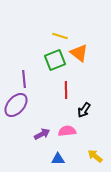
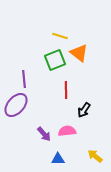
purple arrow: moved 2 px right; rotated 77 degrees clockwise
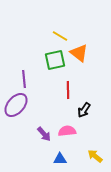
yellow line: rotated 14 degrees clockwise
green square: rotated 10 degrees clockwise
red line: moved 2 px right
blue triangle: moved 2 px right
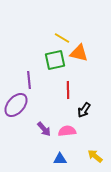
yellow line: moved 2 px right, 2 px down
orange triangle: rotated 24 degrees counterclockwise
purple line: moved 5 px right, 1 px down
purple arrow: moved 5 px up
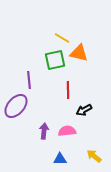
purple ellipse: moved 1 px down
black arrow: rotated 28 degrees clockwise
purple arrow: moved 2 px down; rotated 133 degrees counterclockwise
yellow arrow: moved 1 px left
